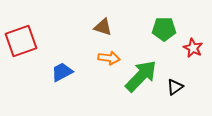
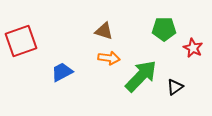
brown triangle: moved 1 px right, 4 px down
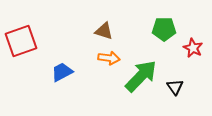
black triangle: rotated 30 degrees counterclockwise
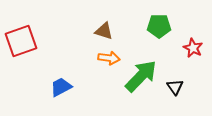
green pentagon: moved 5 px left, 3 px up
blue trapezoid: moved 1 px left, 15 px down
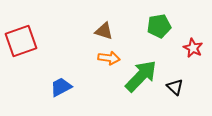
green pentagon: rotated 10 degrees counterclockwise
black triangle: rotated 12 degrees counterclockwise
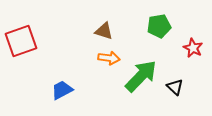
blue trapezoid: moved 1 px right, 3 px down
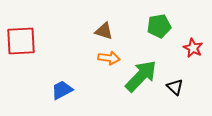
red square: rotated 16 degrees clockwise
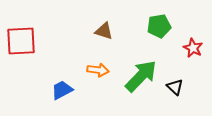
orange arrow: moved 11 px left, 12 px down
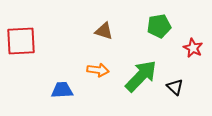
blue trapezoid: rotated 25 degrees clockwise
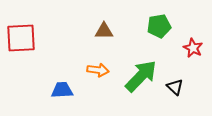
brown triangle: rotated 18 degrees counterclockwise
red square: moved 3 px up
